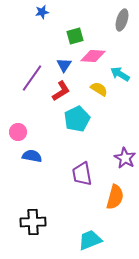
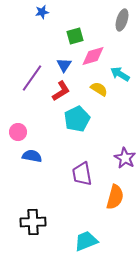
pink diamond: rotated 20 degrees counterclockwise
cyan trapezoid: moved 4 px left, 1 px down
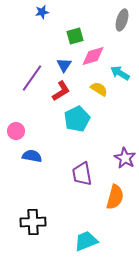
cyan arrow: moved 1 px up
pink circle: moved 2 px left, 1 px up
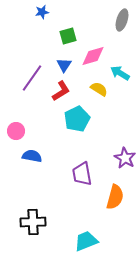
green square: moved 7 px left
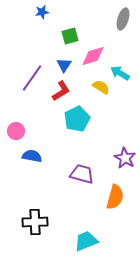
gray ellipse: moved 1 px right, 1 px up
green square: moved 2 px right
yellow semicircle: moved 2 px right, 2 px up
purple trapezoid: rotated 115 degrees clockwise
black cross: moved 2 px right
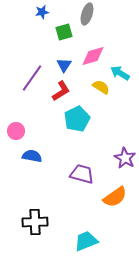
gray ellipse: moved 36 px left, 5 px up
green square: moved 6 px left, 4 px up
orange semicircle: rotated 40 degrees clockwise
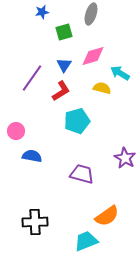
gray ellipse: moved 4 px right
yellow semicircle: moved 1 px right, 1 px down; rotated 18 degrees counterclockwise
cyan pentagon: moved 2 px down; rotated 10 degrees clockwise
orange semicircle: moved 8 px left, 19 px down
